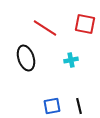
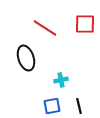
red square: rotated 10 degrees counterclockwise
cyan cross: moved 10 px left, 20 px down
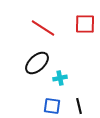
red line: moved 2 px left
black ellipse: moved 11 px right, 5 px down; rotated 65 degrees clockwise
cyan cross: moved 1 px left, 2 px up
blue square: rotated 18 degrees clockwise
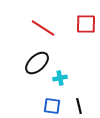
red square: moved 1 px right
